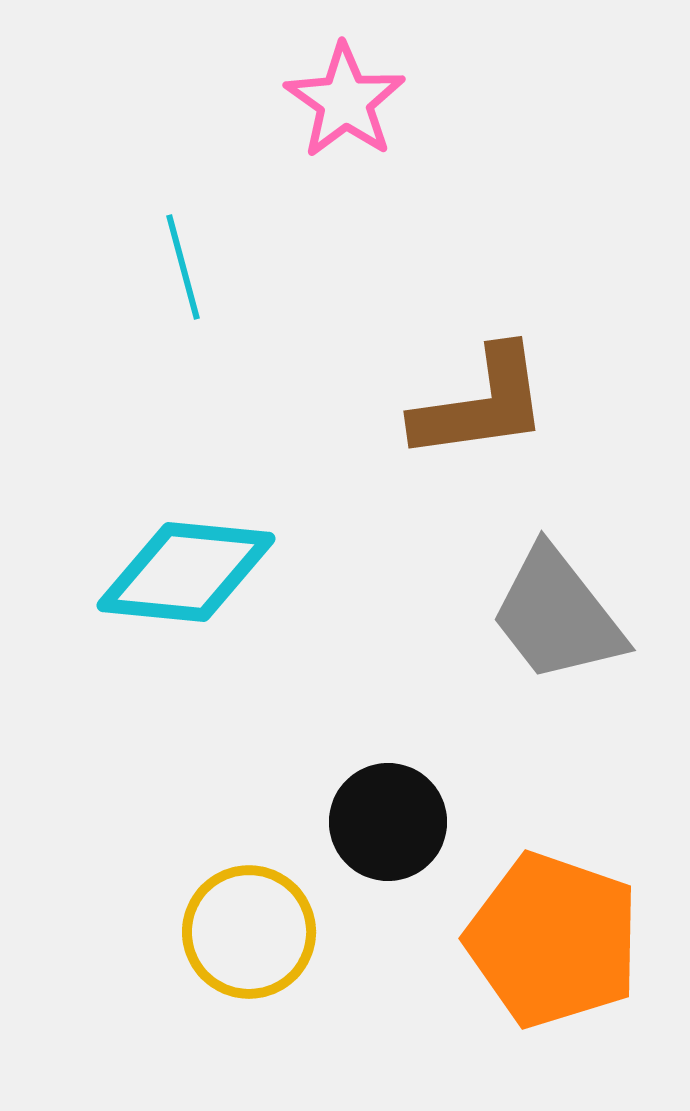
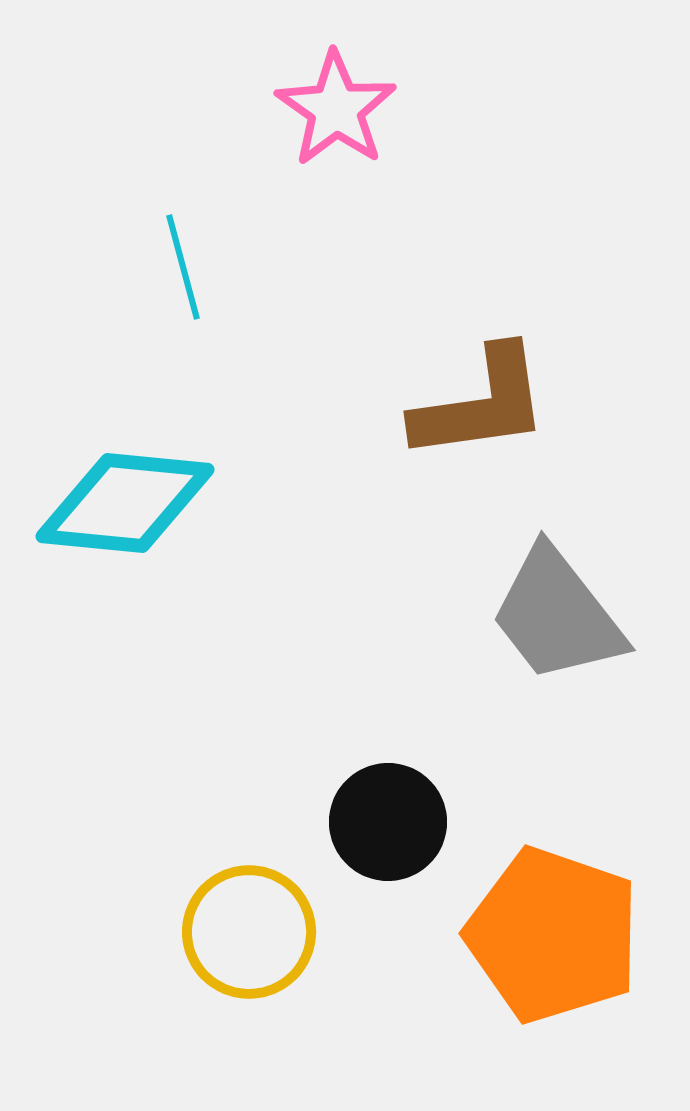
pink star: moved 9 px left, 8 px down
cyan diamond: moved 61 px left, 69 px up
orange pentagon: moved 5 px up
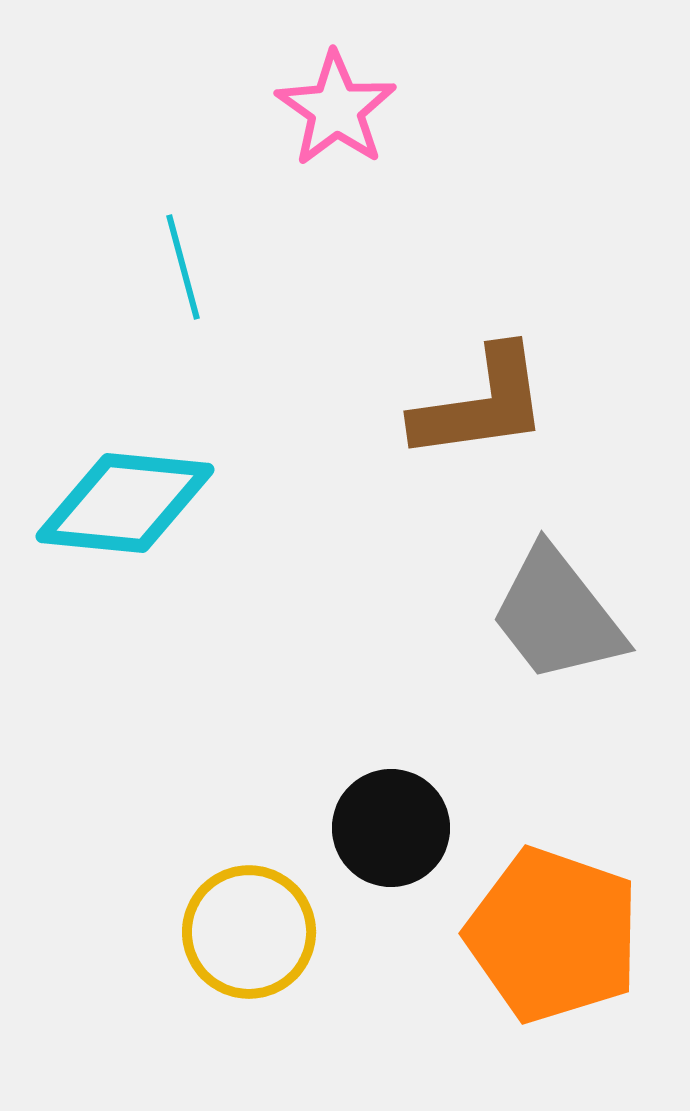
black circle: moved 3 px right, 6 px down
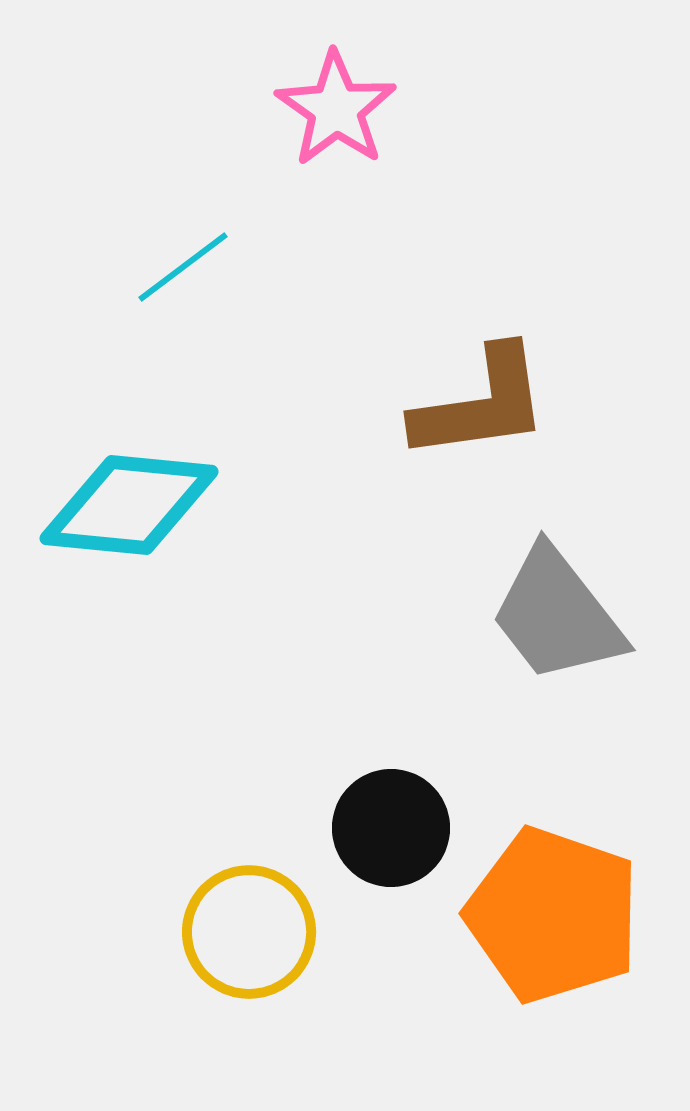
cyan line: rotated 68 degrees clockwise
cyan diamond: moved 4 px right, 2 px down
orange pentagon: moved 20 px up
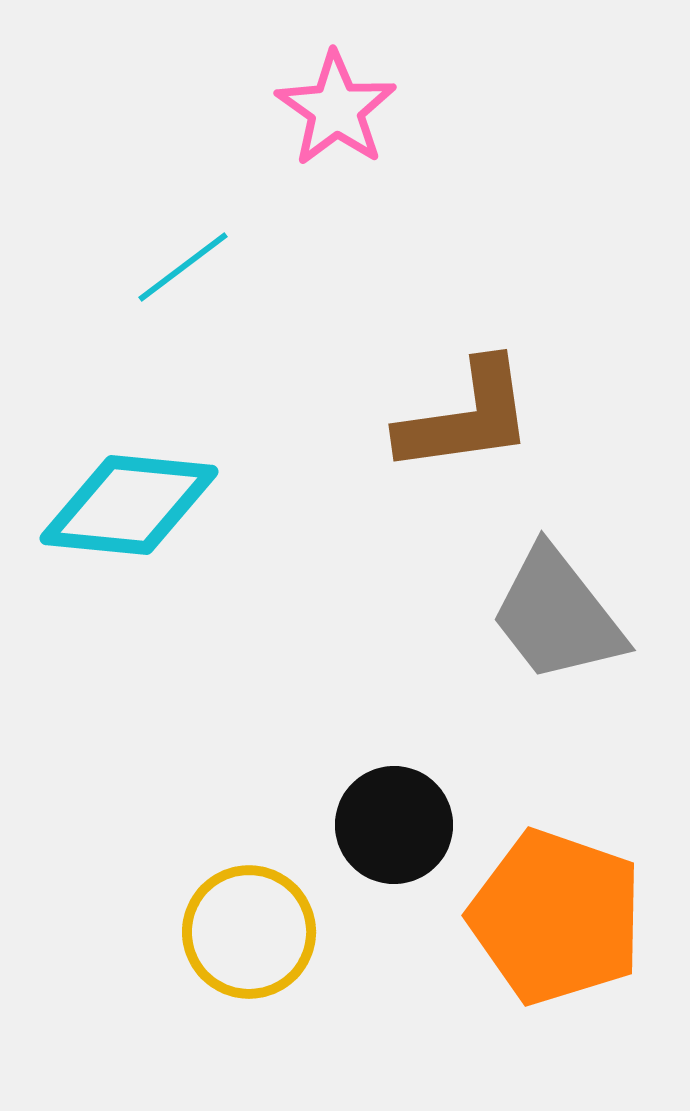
brown L-shape: moved 15 px left, 13 px down
black circle: moved 3 px right, 3 px up
orange pentagon: moved 3 px right, 2 px down
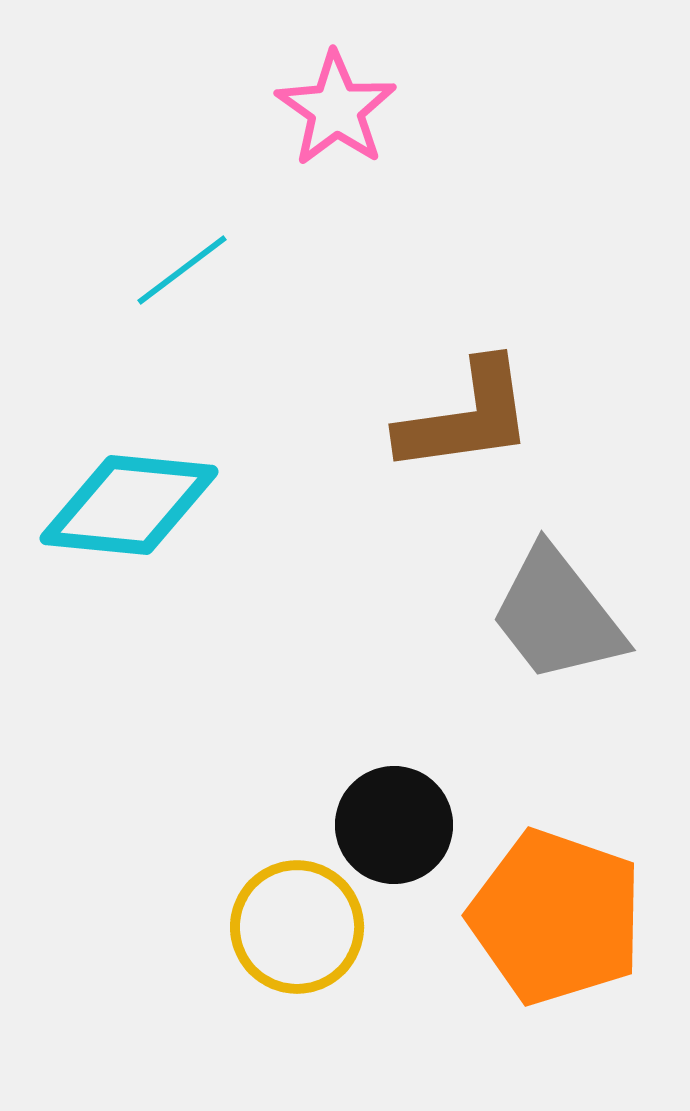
cyan line: moved 1 px left, 3 px down
yellow circle: moved 48 px right, 5 px up
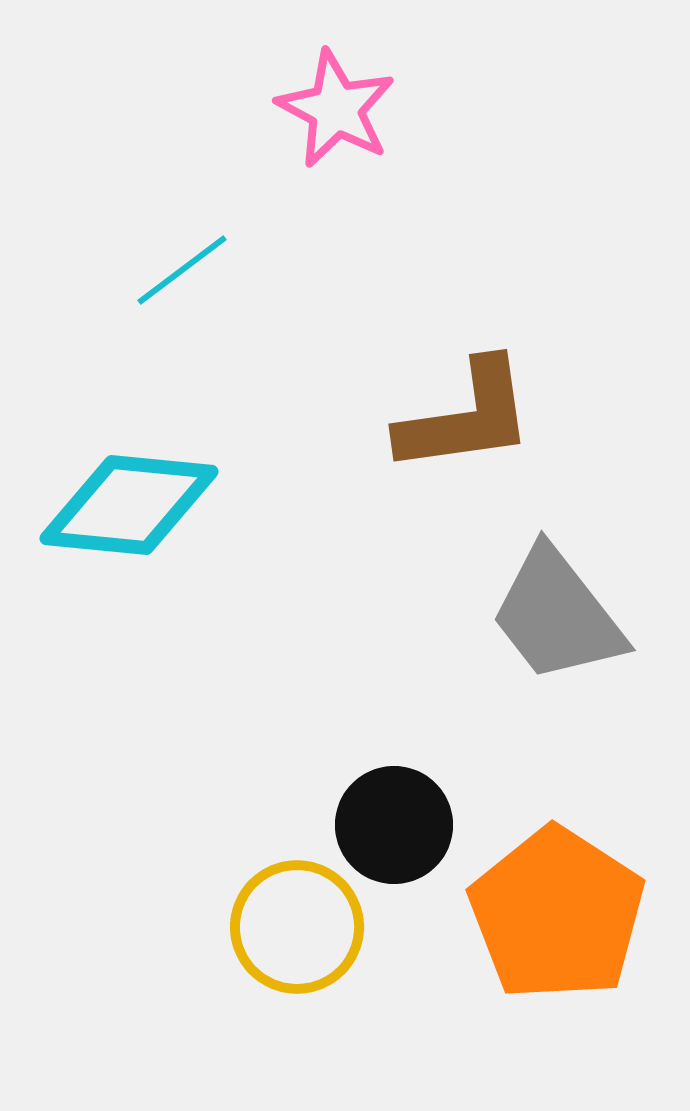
pink star: rotated 7 degrees counterclockwise
orange pentagon: moved 1 px right, 3 px up; rotated 14 degrees clockwise
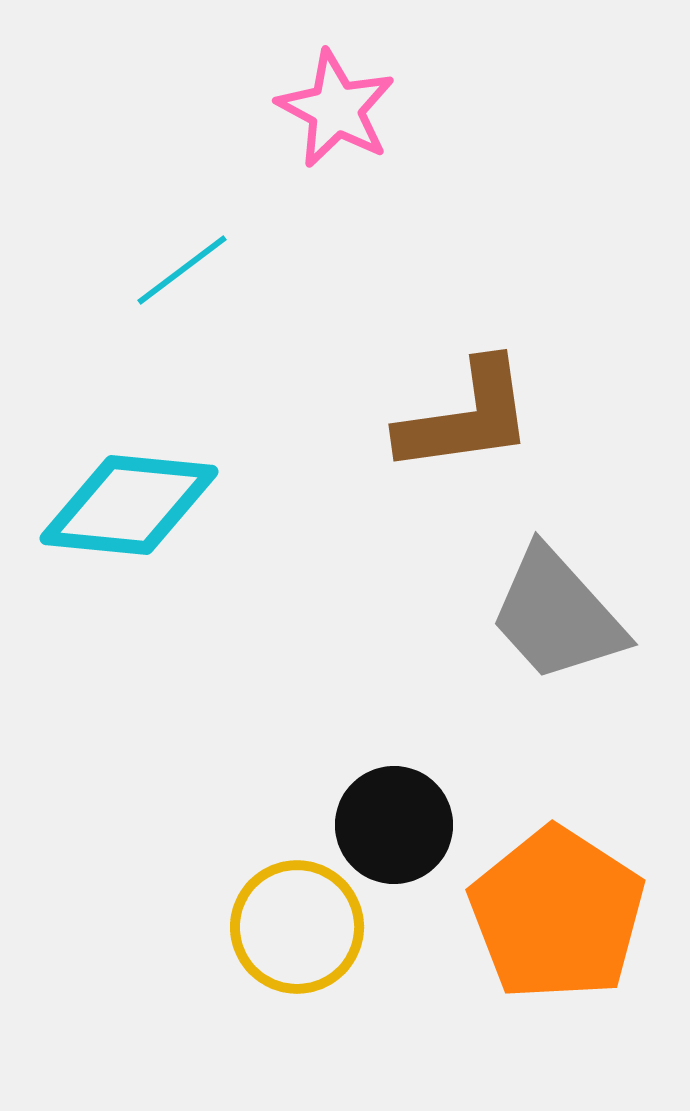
gray trapezoid: rotated 4 degrees counterclockwise
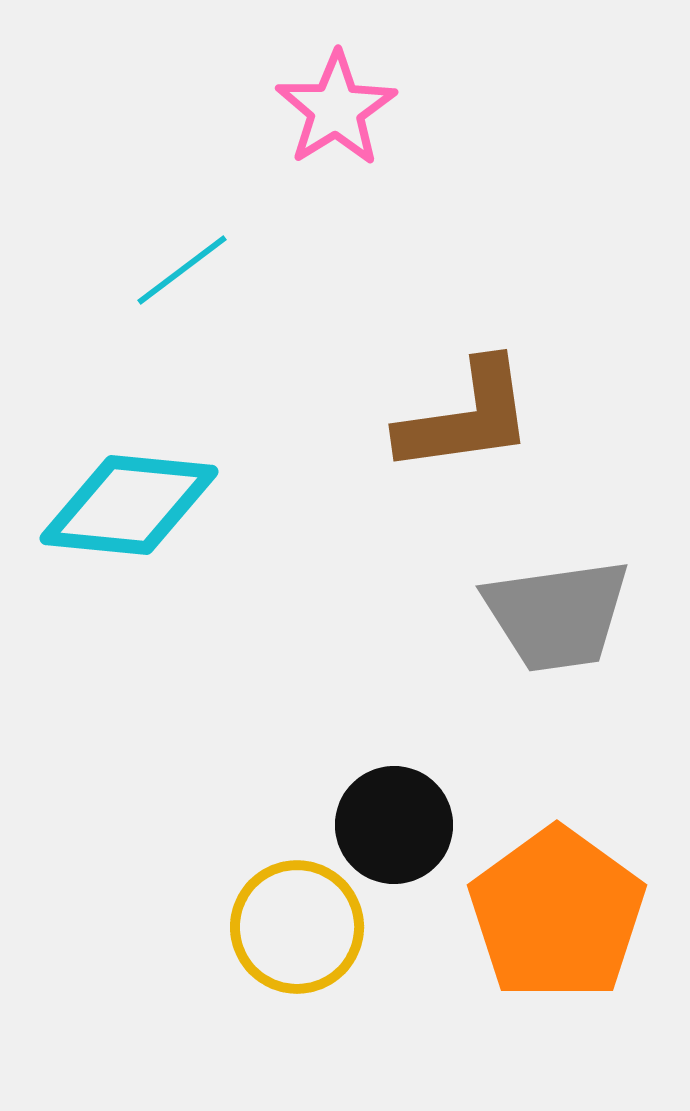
pink star: rotated 12 degrees clockwise
gray trapezoid: rotated 56 degrees counterclockwise
orange pentagon: rotated 3 degrees clockwise
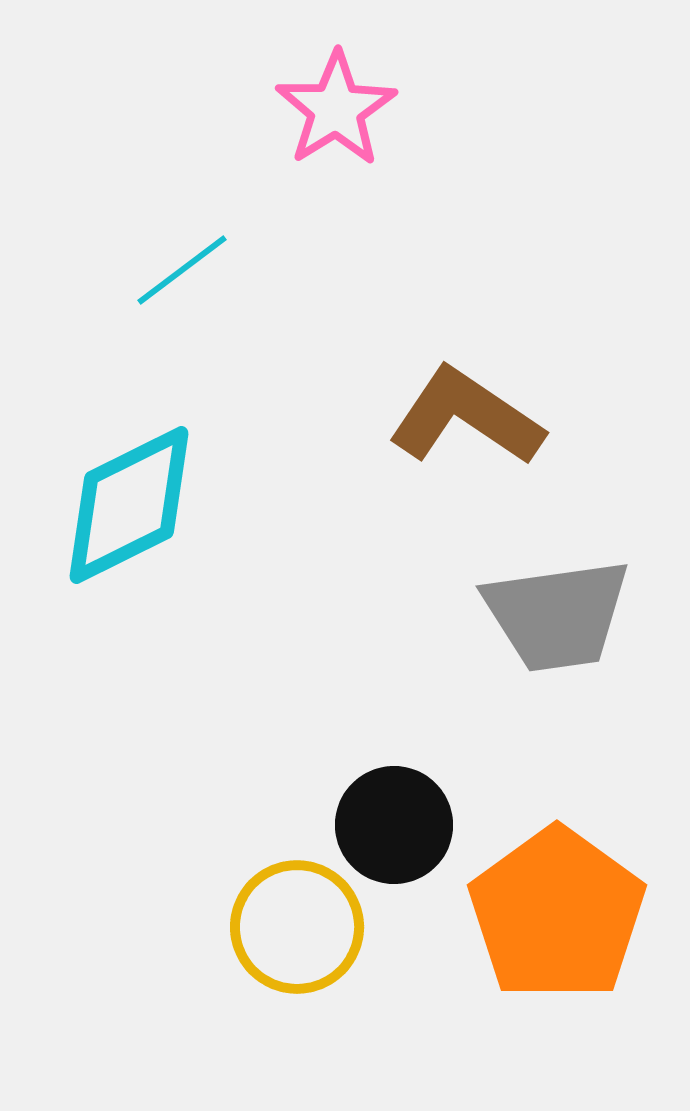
brown L-shape: rotated 138 degrees counterclockwise
cyan diamond: rotated 32 degrees counterclockwise
